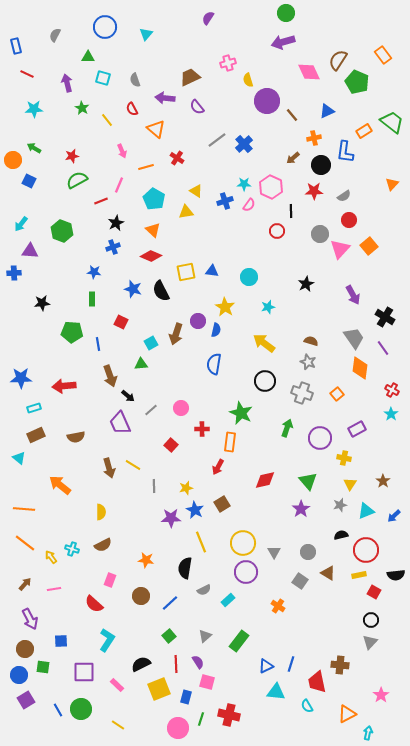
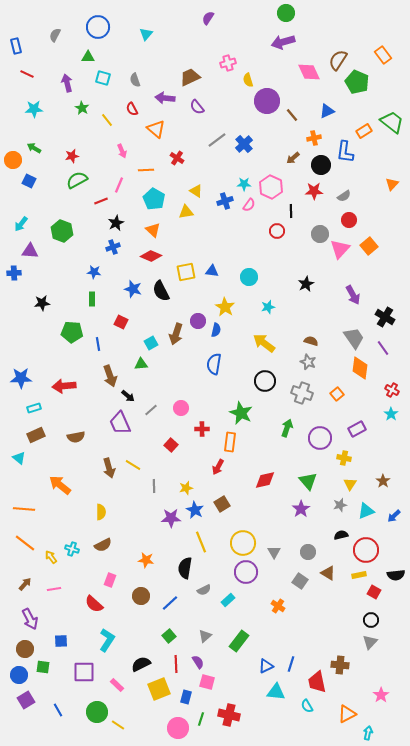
blue circle at (105, 27): moved 7 px left
orange line at (146, 167): moved 3 px down; rotated 14 degrees clockwise
green circle at (81, 709): moved 16 px right, 3 px down
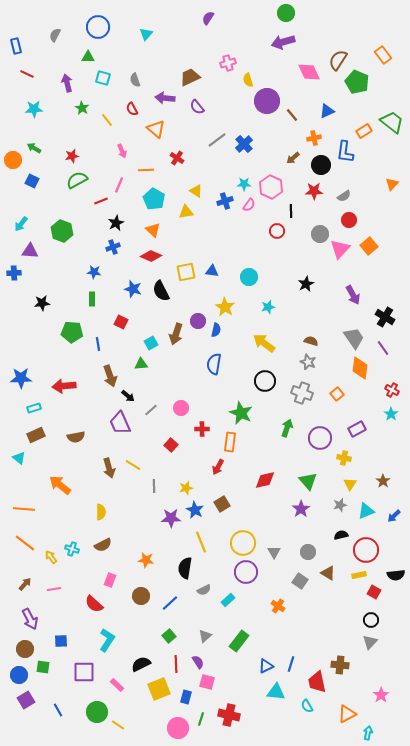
blue square at (29, 181): moved 3 px right
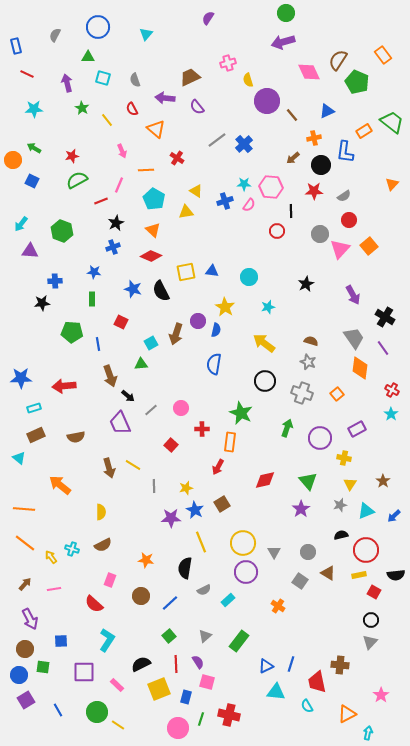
pink hexagon at (271, 187): rotated 20 degrees counterclockwise
blue cross at (14, 273): moved 41 px right, 8 px down
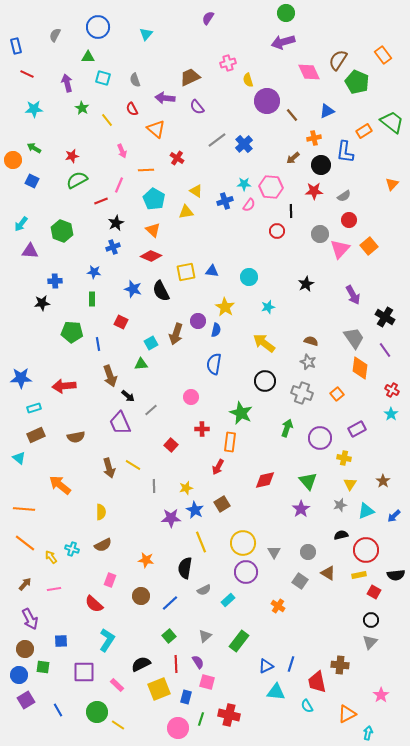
purple line at (383, 348): moved 2 px right, 2 px down
pink circle at (181, 408): moved 10 px right, 11 px up
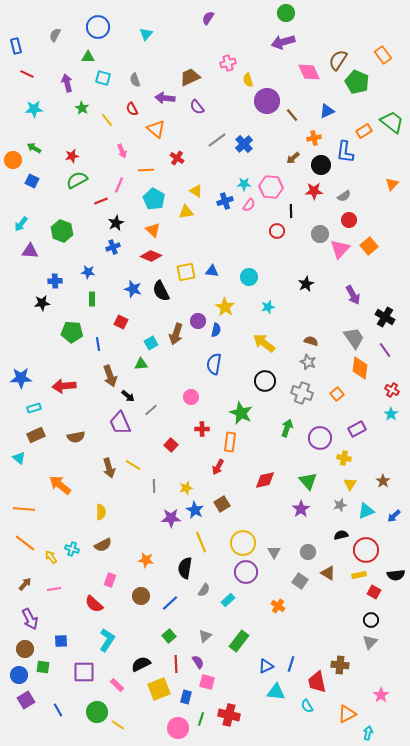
blue star at (94, 272): moved 6 px left
gray semicircle at (204, 590): rotated 32 degrees counterclockwise
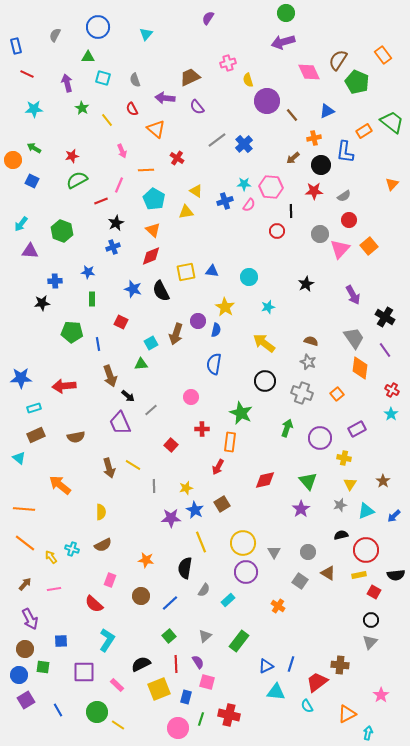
red diamond at (151, 256): rotated 45 degrees counterclockwise
red trapezoid at (317, 682): rotated 65 degrees clockwise
